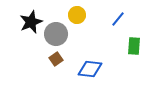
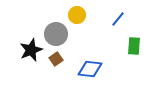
black star: moved 28 px down
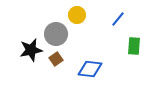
black star: rotated 10 degrees clockwise
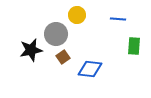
blue line: rotated 56 degrees clockwise
brown square: moved 7 px right, 2 px up
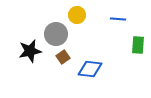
green rectangle: moved 4 px right, 1 px up
black star: moved 1 px left, 1 px down
